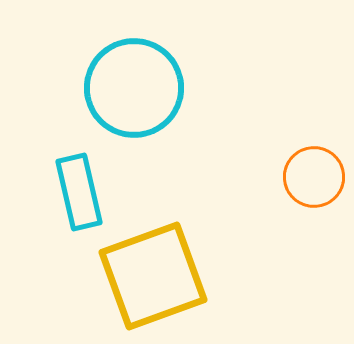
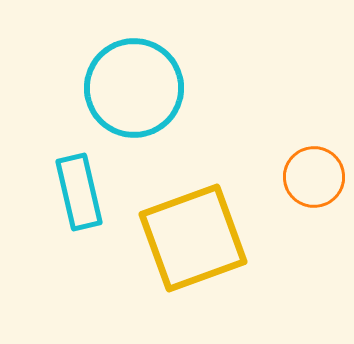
yellow square: moved 40 px right, 38 px up
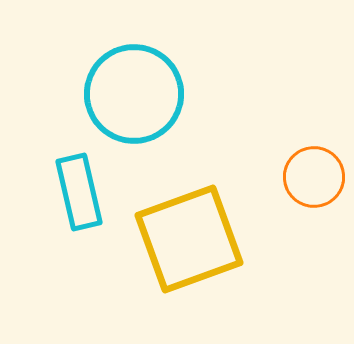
cyan circle: moved 6 px down
yellow square: moved 4 px left, 1 px down
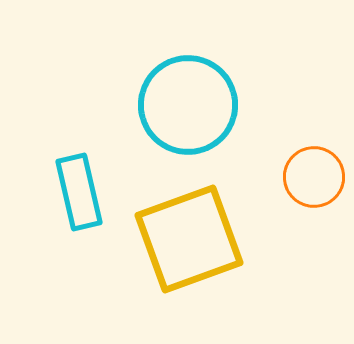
cyan circle: moved 54 px right, 11 px down
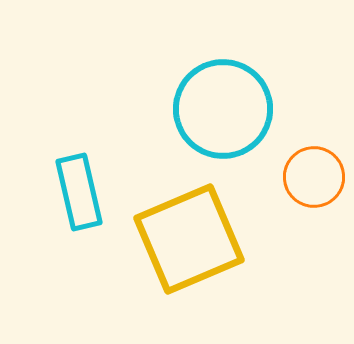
cyan circle: moved 35 px right, 4 px down
yellow square: rotated 3 degrees counterclockwise
